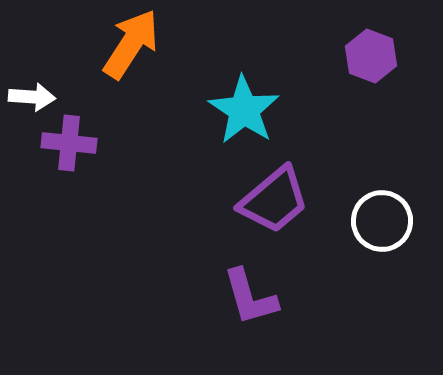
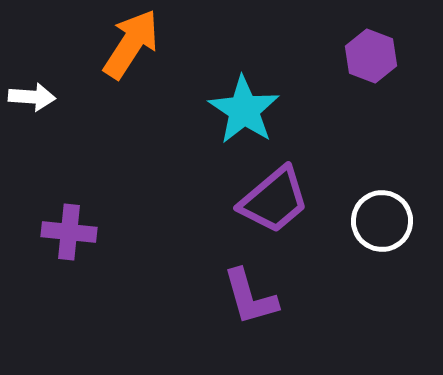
purple cross: moved 89 px down
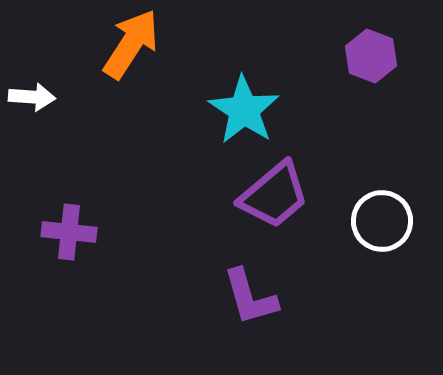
purple trapezoid: moved 5 px up
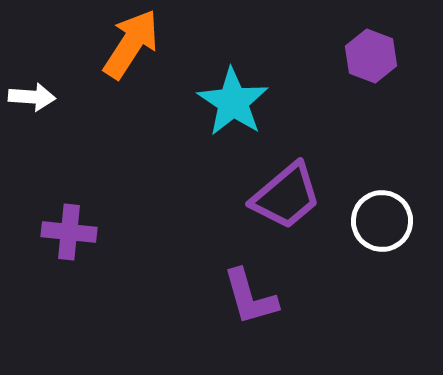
cyan star: moved 11 px left, 8 px up
purple trapezoid: moved 12 px right, 1 px down
